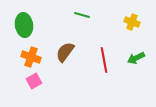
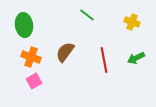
green line: moved 5 px right; rotated 21 degrees clockwise
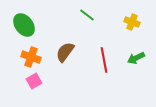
green ellipse: rotated 30 degrees counterclockwise
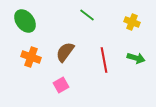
green ellipse: moved 1 px right, 4 px up
green arrow: rotated 138 degrees counterclockwise
pink square: moved 27 px right, 4 px down
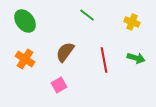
orange cross: moved 6 px left, 2 px down; rotated 12 degrees clockwise
pink square: moved 2 px left
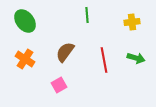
green line: rotated 49 degrees clockwise
yellow cross: rotated 28 degrees counterclockwise
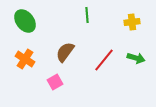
red line: rotated 50 degrees clockwise
pink square: moved 4 px left, 3 px up
